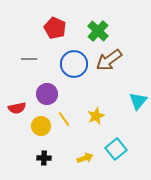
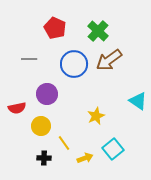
cyan triangle: rotated 36 degrees counterclockwise
yellow line: moved 24 px down
cyan square: moved 3 px left
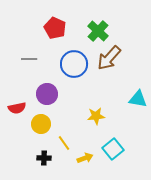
brown arrow: moved 2 px up; rotated 12 degrees counterclockwise
cyan triangle: moved 2 px up; rotated 24 degrees counterclockwise
yellow star: rotated 18 degrees clockwise
yellow circle: moved 2 px up
